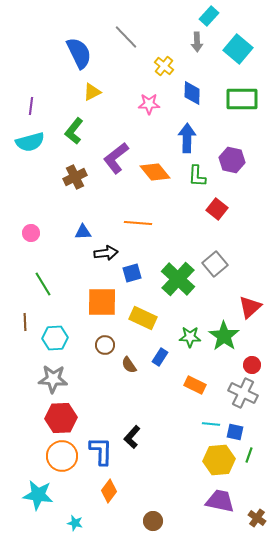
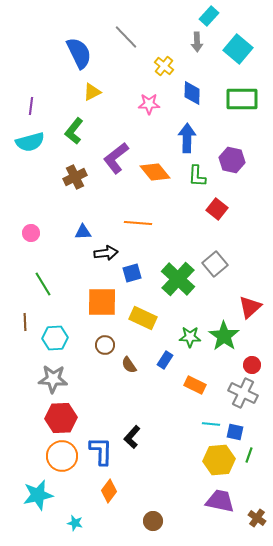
blue rectangle at (160, 357): moved 5 px right, 3 px down
cyan star at (38, 495): rotated 20 degrees counterclockwise
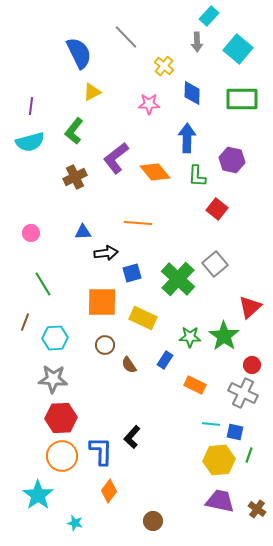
brown line at (25, 322): rotated 24 degrees clockwise
cyan star at (38, 495): rotated 24 degrees counterclockwise
brown cross at (257, 518): moved 9 px up
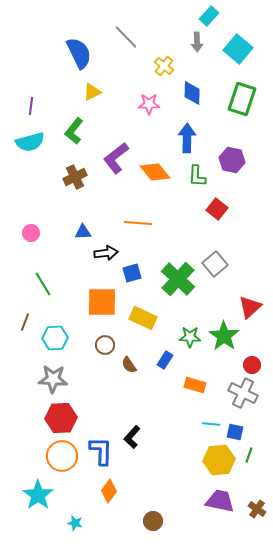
green rectangle at (242, 99): rotated 72 degrees counterclockwise
orange rectangle at (195, 385): rotated 10 degrees counterclockwise
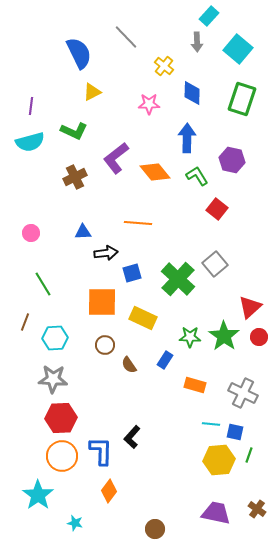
green L-shape at (74, 131): rotated 104 degrees counterclockwise
green L-shape at (197, 176): rotated 145 degrees clockwise
red circle at (252, 365): moved 7 px right, 28 px up
purple trapezoid at (220, 501): moved 4 px left, 12 px down
brown circle at (153, 521): moved 2 px right, 8 px down
